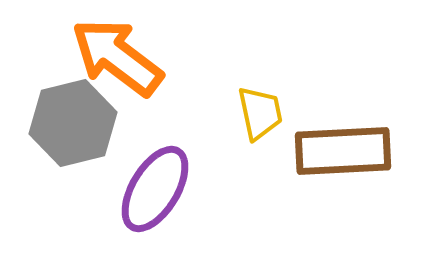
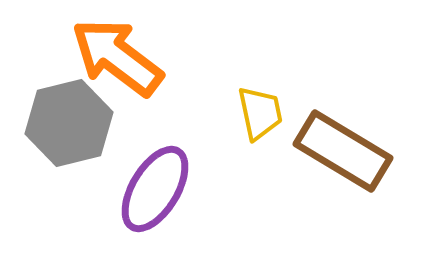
gray hexagon: moved 4 px left
brown rectangle: rotated 34 degrees clockwise
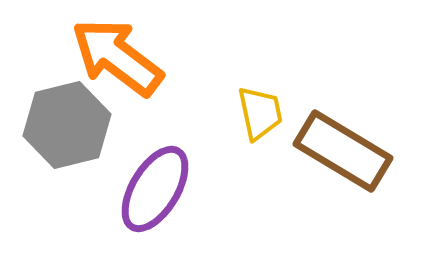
gray hexagon: moved 2 px left, 2 px down
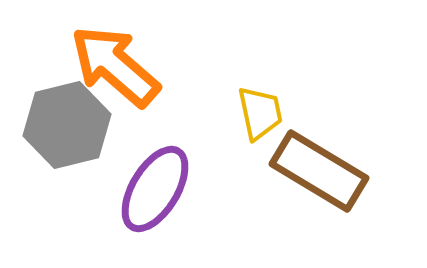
orange arrow: moved 2 px left, 9 px down; rotated 4 degrees clockwise
brown rectangle: moved 24 px left, 20 px down
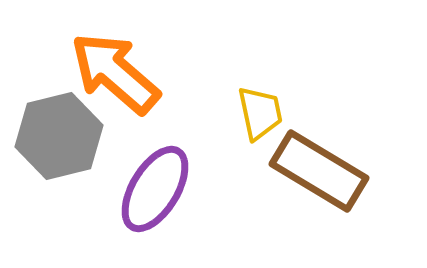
orange arrow: moved 7 px down
gray hexagon: moved 8 px left, 11 px down
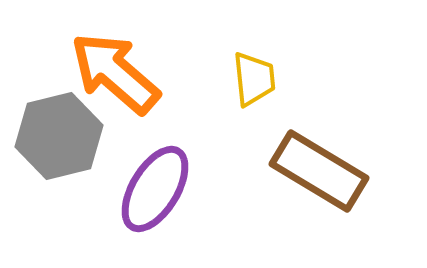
yellow trapezoid: moved 6 px left, 34 px up; rotated 6 degrees clockwise
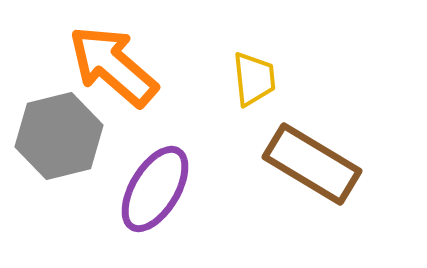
orange arrow: moved 2 px left, 7 px up
brown rectangle: moved 7 px left, 7 px up
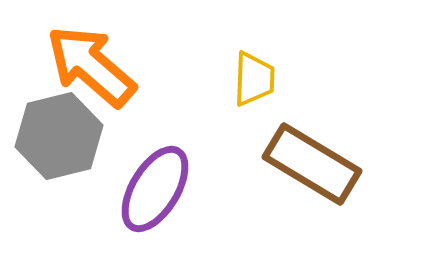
orange arrow: moved 22 px left
yellow trapezoid: rotated 8 degrees clockwise
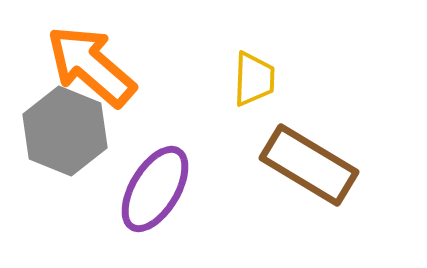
gray hexagon: moved 6 px right, 5 px up; rotated 24 degrees counterclockwise
brown rectangle: moved 3 px left, 1 px down
